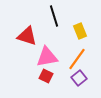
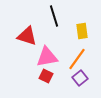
yellow rectangle: moved 2 px right; rotated 14 degrees clockwise
purple square: moved 1 px right
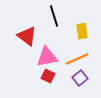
red triangle: rotated 20 degrees clockwise
orange line: rotated 30 degrees clockwise
red square: moved 2 px right
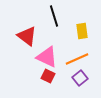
pink triangle: rotated 35 degrees clockwise
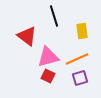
pink triangle: moved 1 px right; rotated 40 degrees counterclockwise
purple square: rotated 21 degrees clockwise
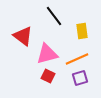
black line: rotated 20 degrees counterclockwise
red triangle: moved 4 px left
pink triangle: moved 1 px left, 3 px up
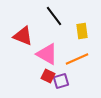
red triangle: rotated 15 degrees counterclockwise
pink triangle: rotated 45 degrees clockwise
purple square: moved 19 px left, 3 px down
